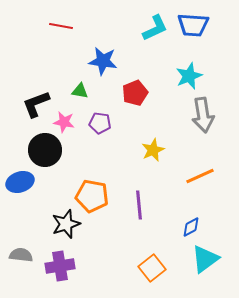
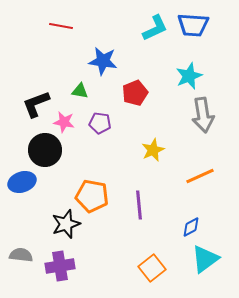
blue ellipse: moved 2 px right
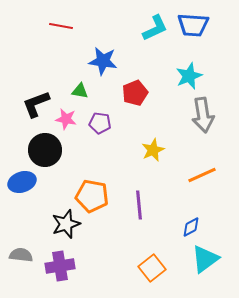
pink star: moved 2 px right, 3 px up
orange line: moved 2 px right, 1 px up
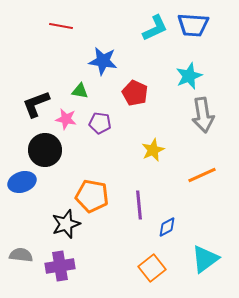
red pentagon: rotated 25 degrees counterclockwise
blue diamond: moved 24 px left
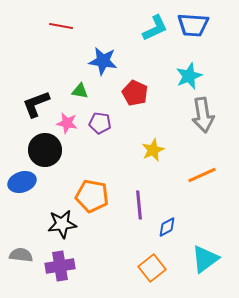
pink star: moved 1 px right, 4 px down
black star: moved 4 px left; rotated 12 degrees clockwise
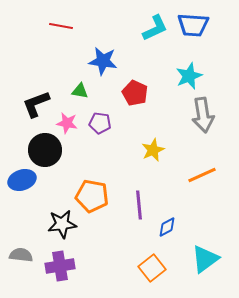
blue ellipse: moved 2 px up
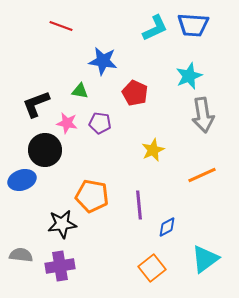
red line: rotated 10 degrees clockwise
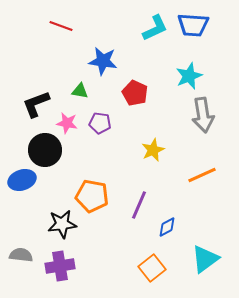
purple line: rotated 28 degrees clockwise
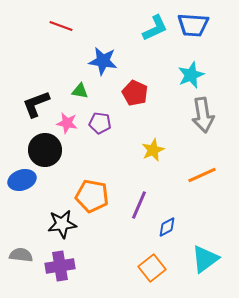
cyan star: moved 2 px right, 1 px up
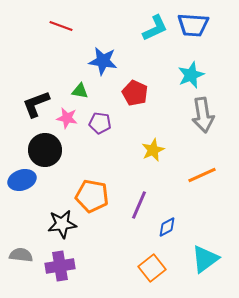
pink star: moved 5 px up
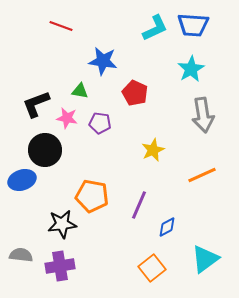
cyan star: moved 6 px up; rotated 8 degrees counterclockwise
